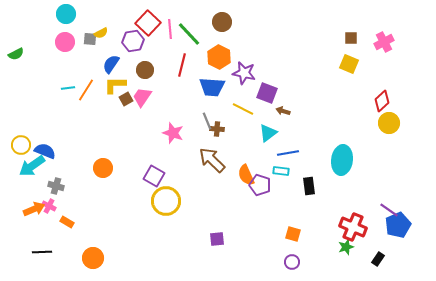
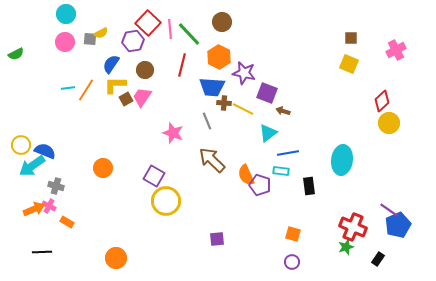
pink cross at (384, 42): moved 12 px right, 8 px down
brown cross at (217, 129): moved 7 px right, 26 px up
orange circle at (93, 258): moved 23 px right
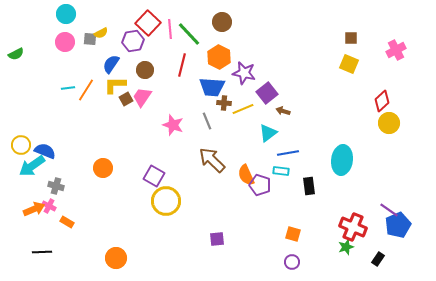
purple square at (267, 93): rotated 30 degrees clockwise
yellow line at (243, 109): rotated 50 degrees counterclockwise
pink star at (173, 133): moved 8 px up
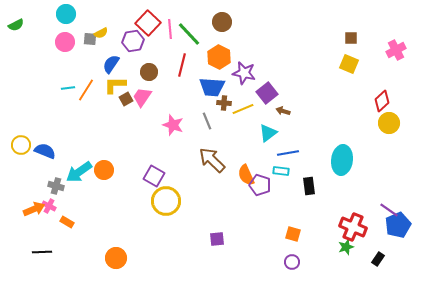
green semicircle at (16, 54): moved 29 px up
brown circle at (145, 70): moved 4 px right, 2 px down
cyan arrow at (32, 166): moved 47 px right, 6 px down
orange circle at (103, 168): moved 1 px right, 2 px down
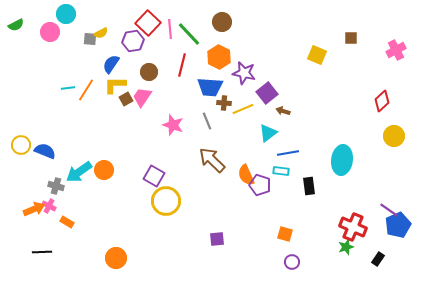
pink circle at (65, 42): moved 15 px left, 10 px up
yellow square at (349, 64): moved 32 px left, 9 px up
blue trapezoid at (212, 87): moved 2 px left
yellow circle at (389, 123): moved 5 px right, 13 px down
orange square at (293, 234): moved 8 px left
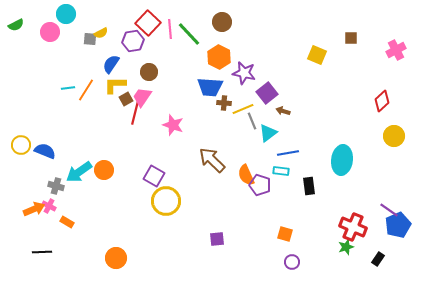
red line at (182, 65): moved 47 px left, 48 px down
gray line at (207, 121): moved 45 px right
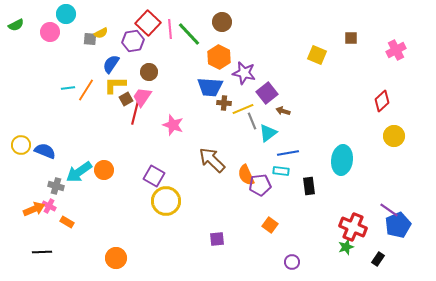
purple pentagon at (260, 185): rotated 25 degrees counterclockwise
orange square at (285, 234): moved 15 px left, 9 px up; rotated 21 degrees clockwise
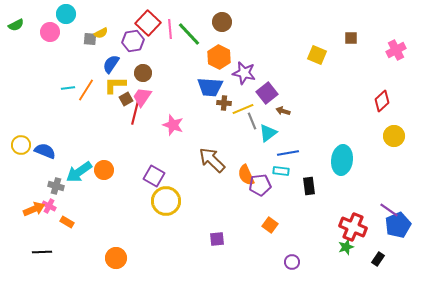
brown circle at (149, 72): moved 6 px left, 1 px down
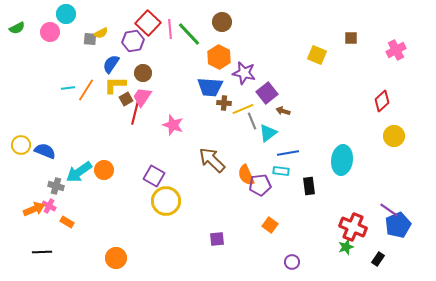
green semicircle at (16, 25): moved 1 px right, 3 px down
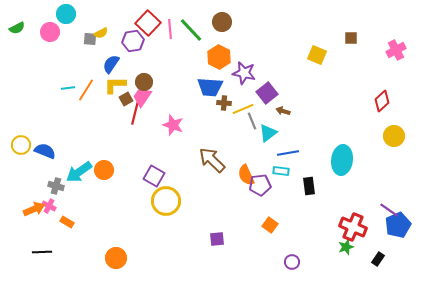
green line at (189, 34): moved 2 px right, 4 px up
brown circle at (143, 73): moved 1 px right, 9 px down
